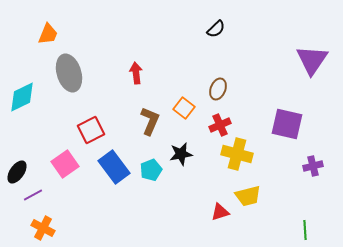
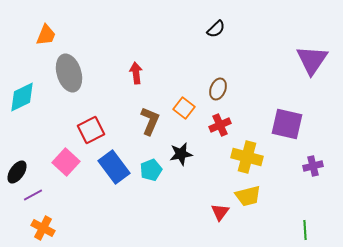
orange trapezoid: moved 2 px left, 1 px down
yellow cross: moved 10 px right, 3 px down
pink square: moved 1 px right, 2 px up; rotated 12 degrees counterclockwise
red triangle: rotated 36 degrees counterclockwise
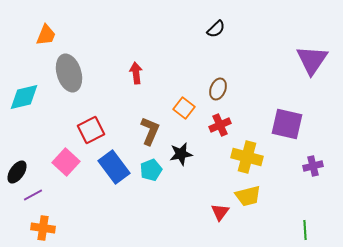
cyan diamond: moved 2 px right; rotated 12 degrees clockwise
brown L-shape: moved 10 px down
orange cross: rotated 20 degrees counterclockwise
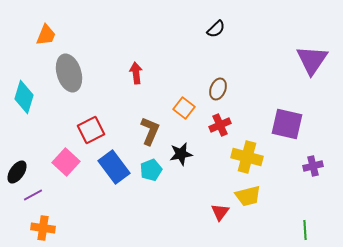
cyan diamond: rotated 60 degrees counterclockwise
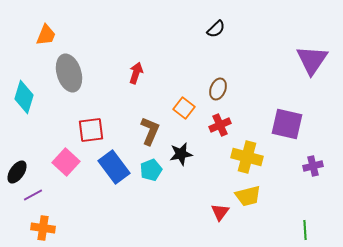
red arrow: rotated 25 degrees clockwise
red square: rotated 20 degrees clockwise
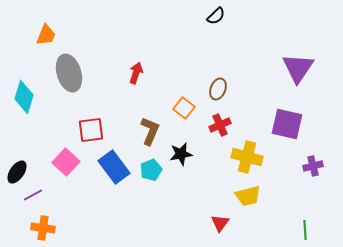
black semicircle: moved 13 px up
purple triangle: moved 14 px left, 8 px down
red triangle: moved 11 px down
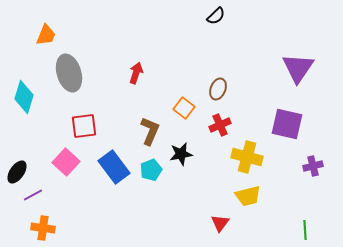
red square: moved 7 px left, 4 px up
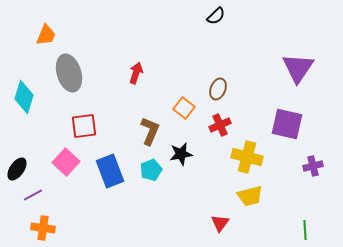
blue rectangle: moved 4 px left, 4 px down; rotated 16 degrees clockwise
black ellipse: moved 3 px up
yellow trapezoid: moved 2 px right
